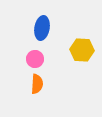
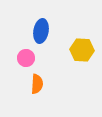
blue ellipse: moved 1 px left, 3 px down
pink circle: moved 9 px left, 1 px up
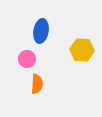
pink circle: moved 1 px right, 1 px down
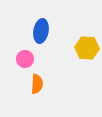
yellow hexagon: moved 5 px right, 2 px up
pink circle: moved 2 px left
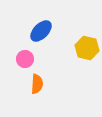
blue ellipse: rotated 35 degrees clockwise
yellow hexagon: rotated 10 degrees clockwise
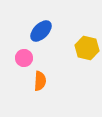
pink circle: moved 1 px left, 1 px up
orange semicircle: moved 3 px right, 3 px up
